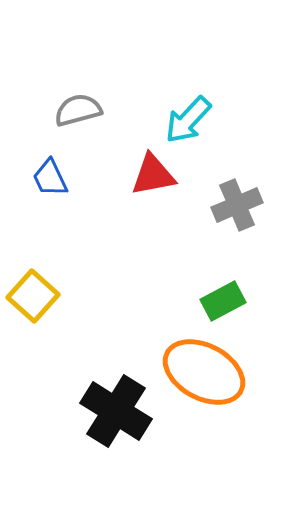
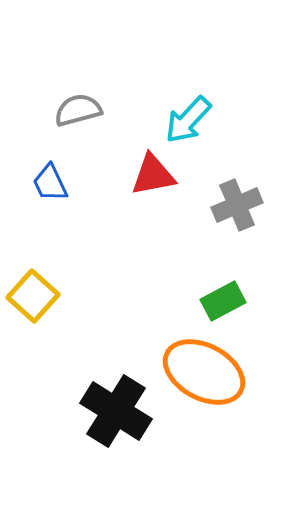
blue trapezoid: moved 5 px down
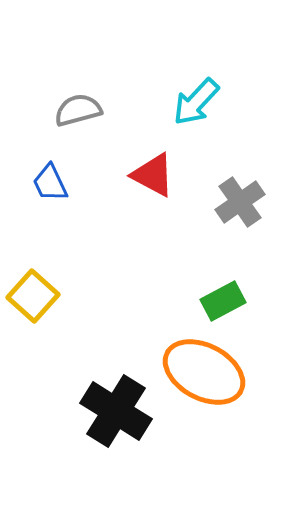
cyan arrow: moved 8 px right, 18 px up
red triangle: rotated 39 degrees clockwise
gray cross: moved 3 px right, 3 px up; rotated 12 degrees counterclockwise
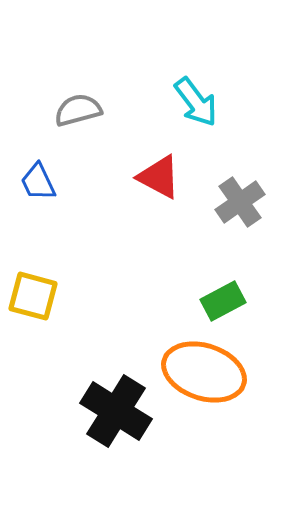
cyan arrow: rotated 80 degrees counterclockwise
red triangle: moved 6 px right, 2 px down
blue trapezoid: moved 12 px left, 1 px up
yellow square: rotated 27 degrees counterclockwise
orange ellipse: rotated 10 degrees counterclockwise
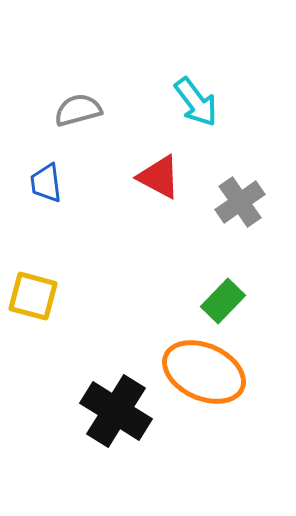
blue trapezoid: moved 8 px right, 1 px down; rotated 18 degrees clockwise
green rectangle: rotated 18 degrees counterclockwise
orange ellipse: rotated 6 degrees clockwise
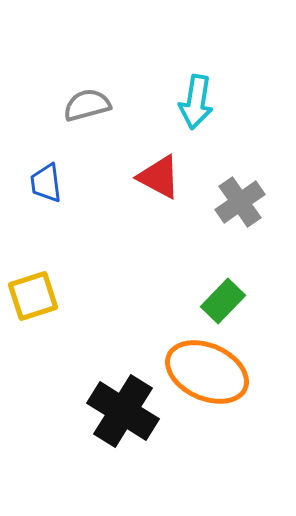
cyan arrow: rotated 46 degrees clockwise
gray semicircle: moved 9 px right, 5 px up
yellow square: rotated 33 degrees counterclockwise
orange ellipse: moved 3 px right
black cross: moved 7 px right
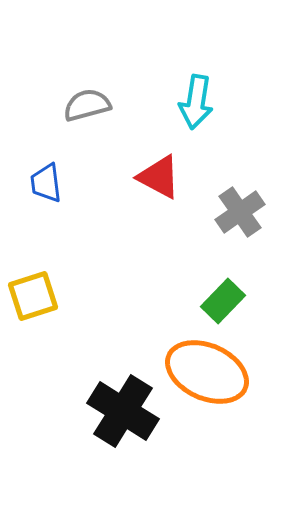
gray cross: moved 10 px down
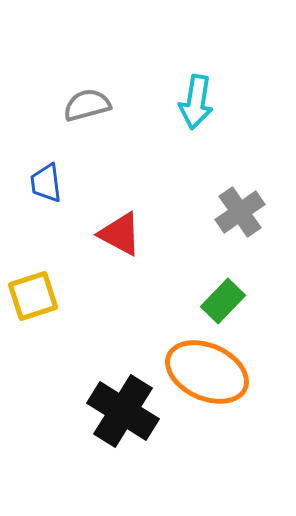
red triangle: moved 39 px left, 57 px down
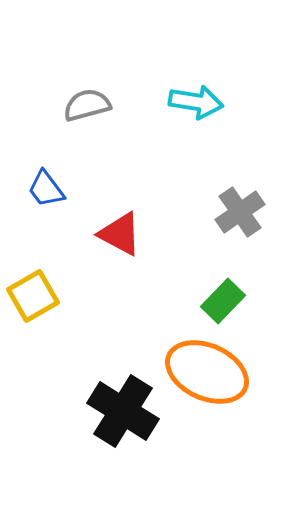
cyan arrow: rotated 90 degrees counterclockwise
blue trapezoid: moved 6 px down; rotated 30 degrees counterclockwise
yellow square: rotated 12 degrees counterclockwise
